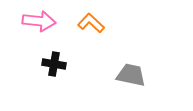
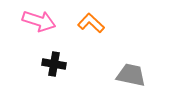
pink arrow: rotated 12 degrees clockwise
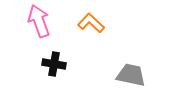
pink arrow: rotated 128 degrees counterclockwise
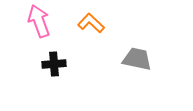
black cross: rotated 15 degrees counterclockwise
gray trapezoid: moved 6 px right, 16 px up
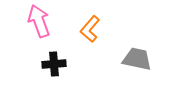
orange L-shape: moved 1 px left, 6 px down; rotated 92 degrees counterclockwise
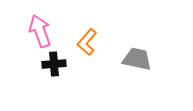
pink arrow: moved 1 px right, 10 px down
orange L-shape: moved 3 px left, 13 px down
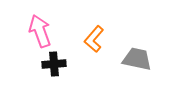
orange L-shape: moved 7 px right, 3 px up
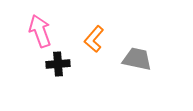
black cross: moved 4 px right
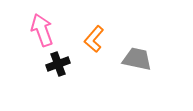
pink arrow: moved 2 px right, 1 px up
black cross: rotated 15 degrees counterclockwise
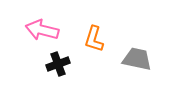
pink arrow: rotated 56 degrees counterclockwise
orange L-shape: rotated 24 degrees counterclockwise
